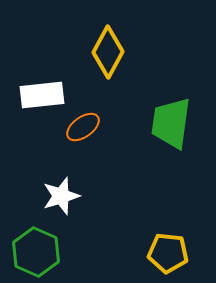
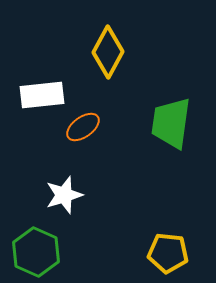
white star: moved 3 px right, 1 px up
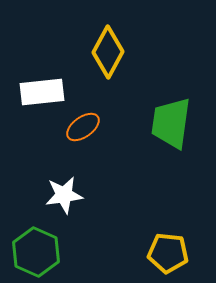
white rectangle: moved 3 px up
white star: rotated 9 degrees clockwise
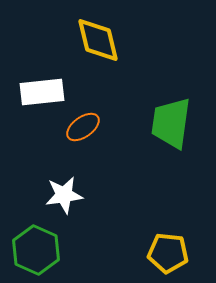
yellow diamond: moved 10 px left, 12 px up; rotated 42 degrees counterclockwise
green hexagon: moved 2 px up
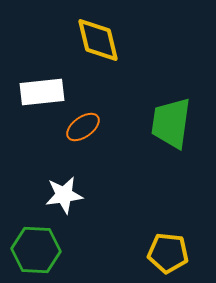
green hexagon: rotated 21 degrees counterclockwise
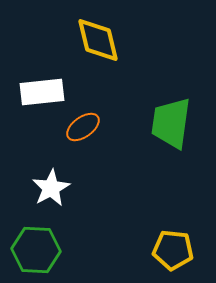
white star: moved 13 px left, 7 px up; rotated 21 degrees counterclockwise
yellow pentagon: moved 5 px right, 3 px up
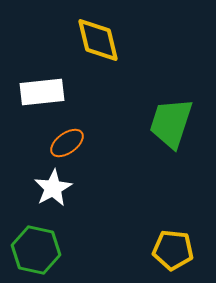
green trapezoid: rotated 10 degrees clockwise
orange ellipse: moved 16 px left, 16 px down
white star: moved 2 px right
green hexagon: rotated 9 degrees clockwise
